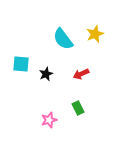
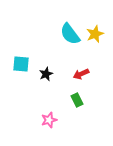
cyan semicircle: moved 7 px right, 5 px up
green rectangle: moved 1 px left, 8 px up
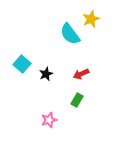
yellow star: moved 4 px left, 15 px up
cyan square: moved 1 px right; rotated 36 degrees clockwise
green rectangle: rotated 56 degrees clockwise
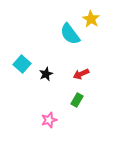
yellow star: rotated 18 degrees counterclockwise
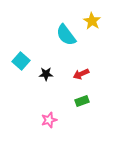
yellow star: moved 1 px right, 2 px down
cyan semicircle: moved 4 px left, 1 px down
cyan square: moved 1 px left, 3 px up
black star: rotated 24 degrees clockwise
green rectangle: moved 5 px right, 1 px down; rotated 40 degrees clockwise
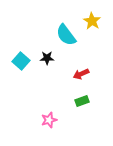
black star: moved 1 px right, 16 px up
